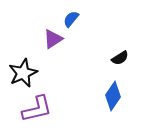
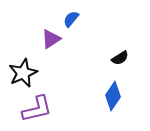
purple triangle: moved 2 px left
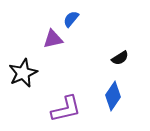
purple triangle: moved 2 px right; rotated 20 degrees clockwise
purple L-shape: moved 29 px right
